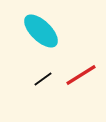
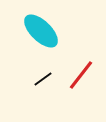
red line: rotated 20 degrees counterclockwise
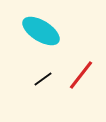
cyan ellipse: rotated 12 degrees counterclockwise
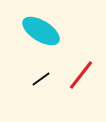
black line: moved 2 px left
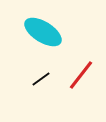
cyan ellipse: moved 2 px right, 1 px down
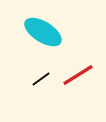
red line: moved 3 px left; rotated 20 degrees clockwise
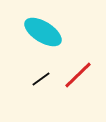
red line: rotated 12 degrees counterclockwise
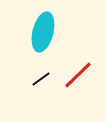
cyan ellipse: rotated 72 degrees clockwise
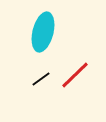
red line: moved 3 px left
